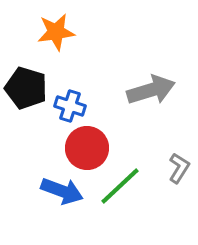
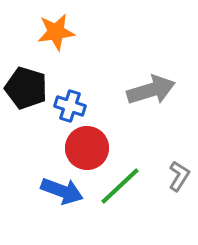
gray L-shape: moved 8 px down
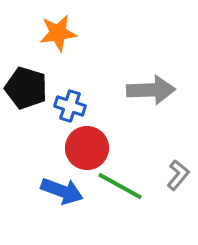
orange star: moved 2 px right, 1 px down
gray arrow: rotated 15 degrees clockwise
gray L-shape: moved 1 px left, 1 px up; rotated 8 degrees clockwise
green line: rotated 72 degrees clockwise
